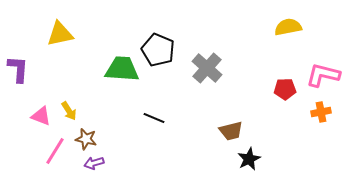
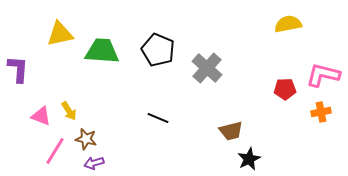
yellow semicircle: moved 3 px up
green trapezoid: moved 20 px left, 18 px up
black line: moved 4 px right
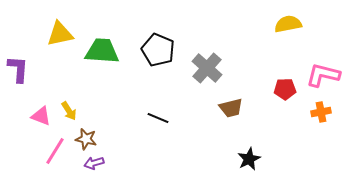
brown trapezoid: moved 23 px up
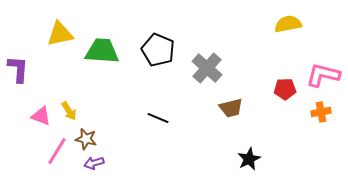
pink line: moved 2 px right
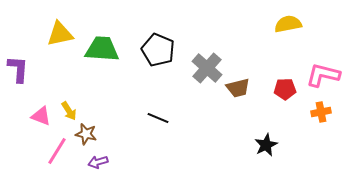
green trapezoid: moved 2 px up
brown trapezoid: moved 7 px right, 20 px up
brown star: moved 5 px up
black star: moved 17 px right, 14 px up
purple arrow: moved 4 px right, 1 px up
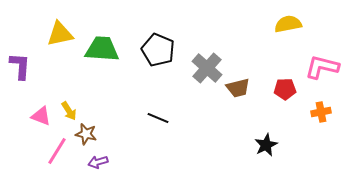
purple L-shape: moved 2 px right, 3 px up
pink L-shape: moved 1 px left, 8 px up
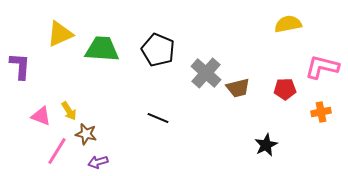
yellow triangle: rotated 12 degrees counterclockwise
gray cross: moved 1 px left, 5 px down
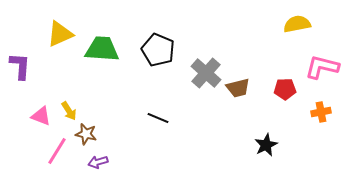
yellow semicircle: moved 9 px right
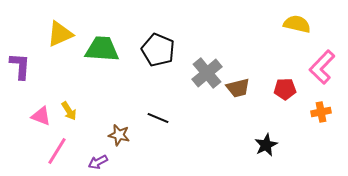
yellow semicircle: rotated 24 degrees clockwise
pink L-shape: rotated 60 degrees counterclockwise
gray cross: moved 1 px right; rotated 8 degrees clockwise
brown star: moved 33 px right, 1 px down
purple arrow: rotated 12 degrees counterclockwise
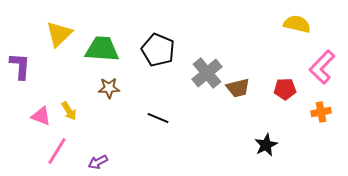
yellow triangle: moved 1 px left; rotated 20 degrees counterclockwise
brown star: moved 10 px left, 47 px up; rotated 15 degrees counterclockwise
